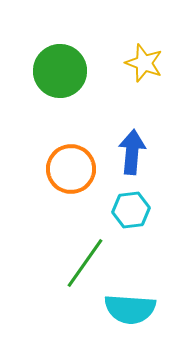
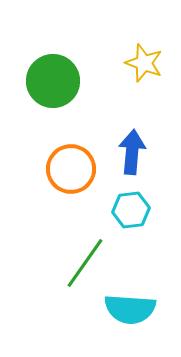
green circle: moved 7 px left, 10 px down
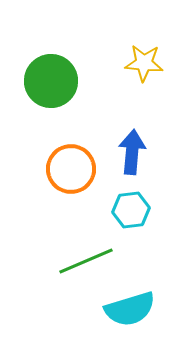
yellow star: rotated 15 degrees counterclockwise
green circle: moved 2 px left
green line: moved 1 px right, 2 px up; rotated 32 degrees clockwise
cyan semicircle: rotated 21 degrees counterclockwise
